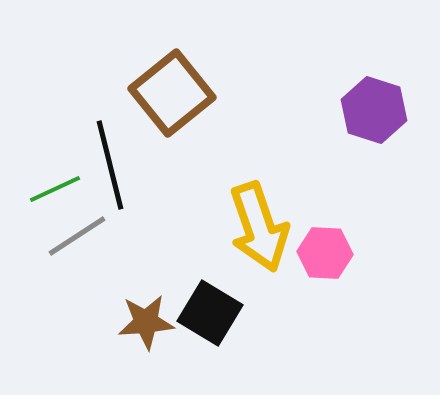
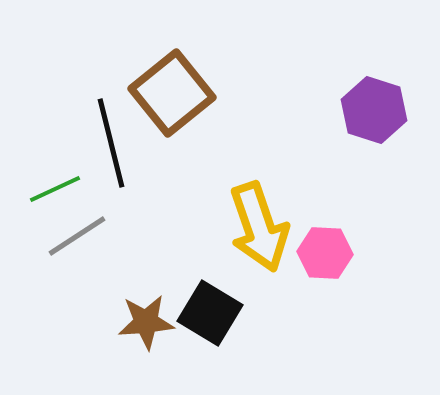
black line: moved 1 px right, 22 px up
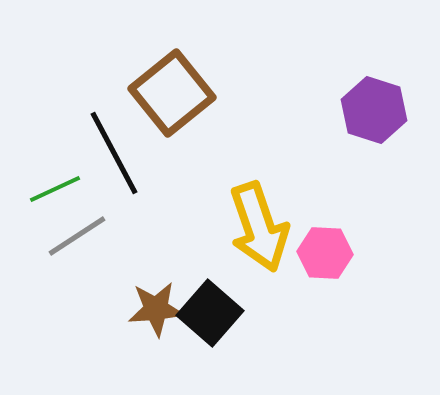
black line: moved 3 px right, 10 px down; rotated 14 degrees counterclockwise
black square: rotated 10 degrees clockwise
brown star: moved 10 px right, 13 px up
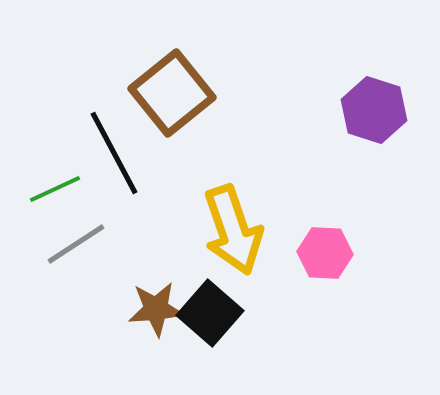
yellow arrow: moved 26 px left, 3 px down
gray line: moved 1 px left, 8 px down
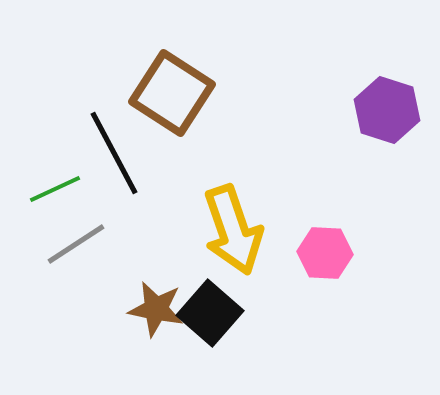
brown square: rotated 18 degrees counterclockwise
purple hexagon: moved 13 px right
brown star: rotated 16 degrees clockwise
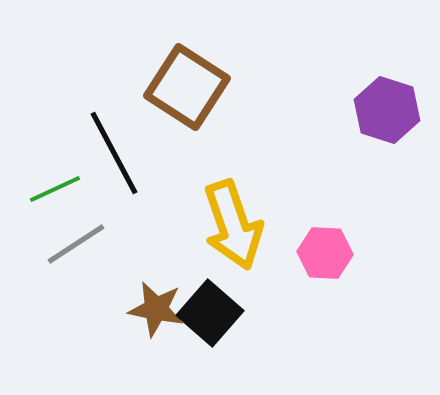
brown square: moved 15 px right, 6 px up
yellow arrow: moved 5 px up
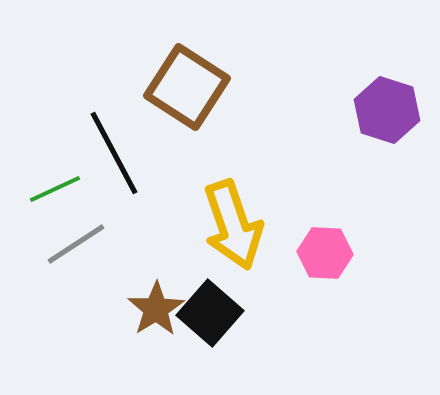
brown star: rotated 28 degrees clockwise
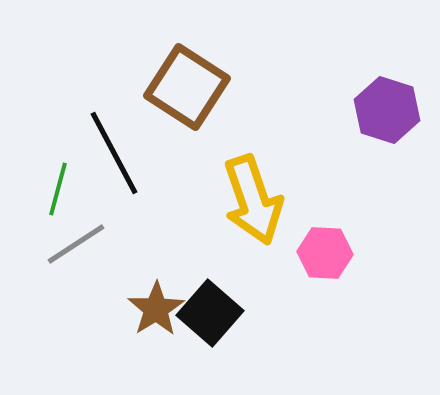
green line: moved 3 px right; rotated 50 degrees counterclockwise
yellow arrow: moved 20 px right, 25 px up
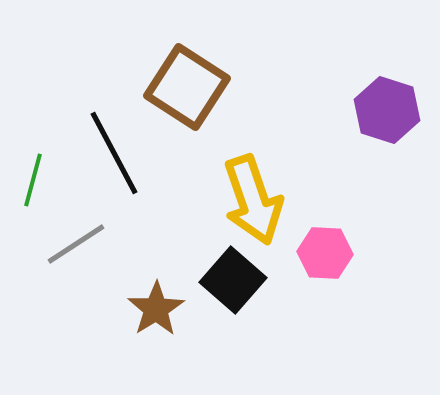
green line: moved 25 px left, 9 px up
black square: moved 23 px right, 33 px up
